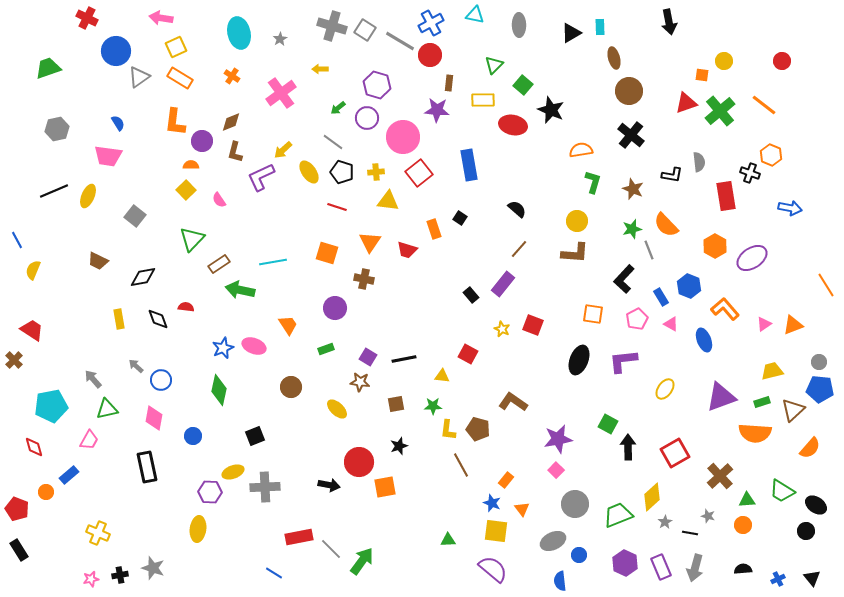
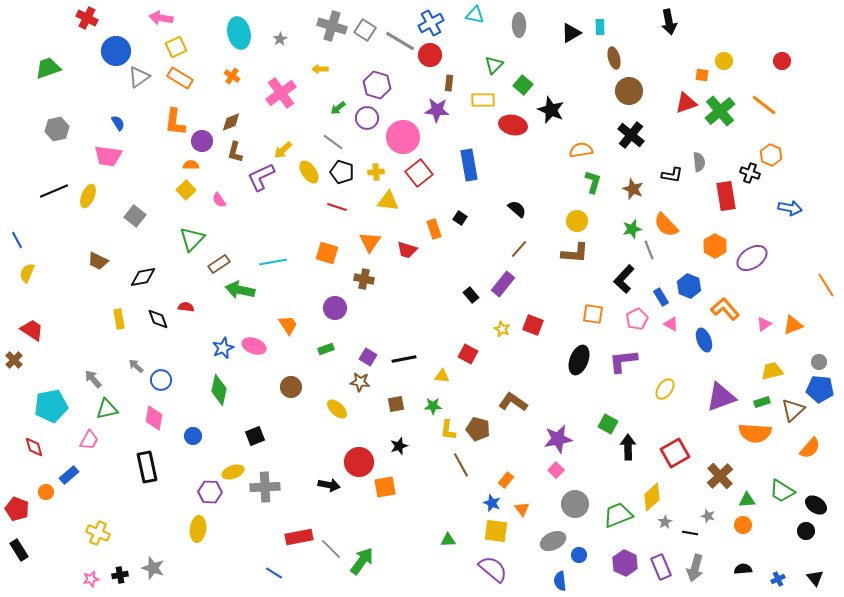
yellow semicircle at (33, 270): moved 6 px left, 3 px down
black triangle at (812, 578): moved 3 px right
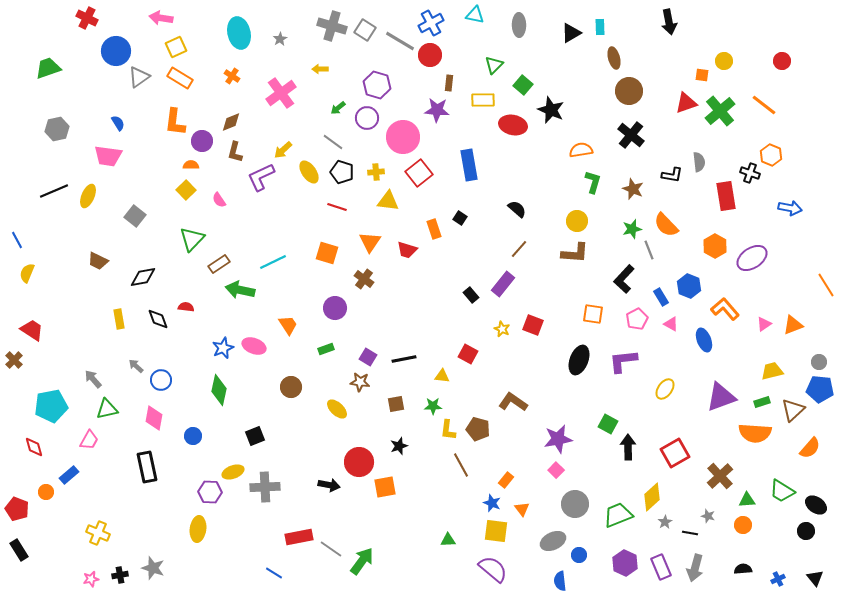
cyan line at (273, 262): rotated 16 degrees counterclockwise
brown cross at (364, 279): rotated 24 degrees clockwise
gray line at (331, 549): rotated 10 degrees counterclockwise
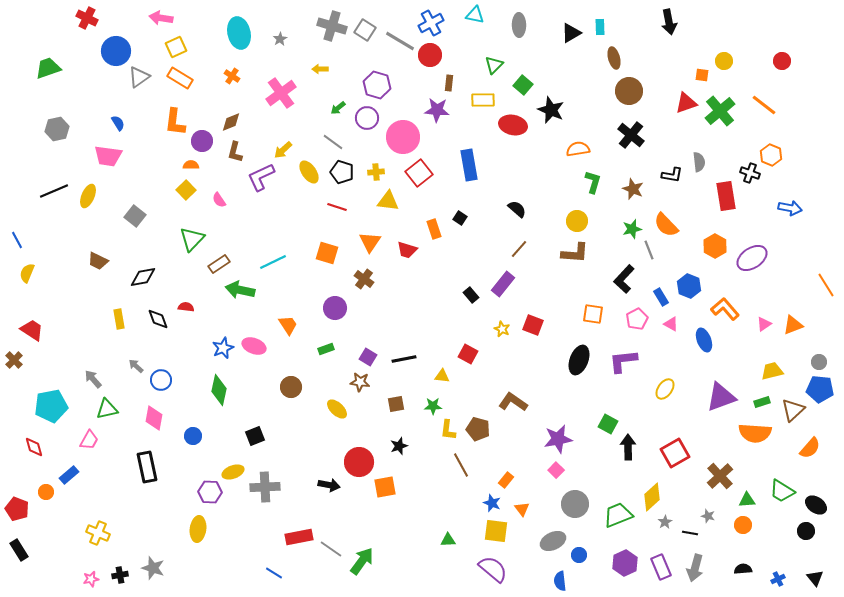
orange semicircle at (581, 150): moved 3 px left, 1 px up
purple hexagon at (625, 563): rotated 10 degrees clockwise
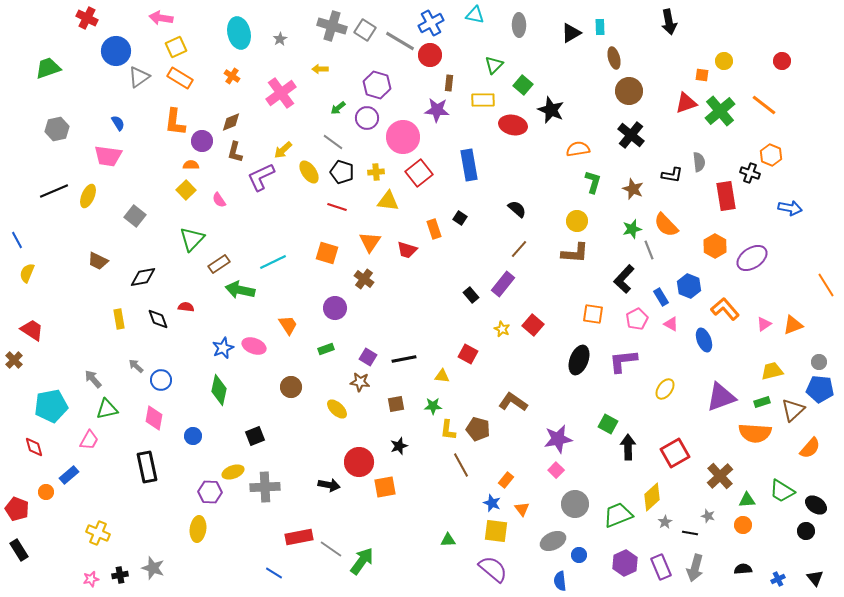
red square at (533, 325): rotated 20 degrees clockwise
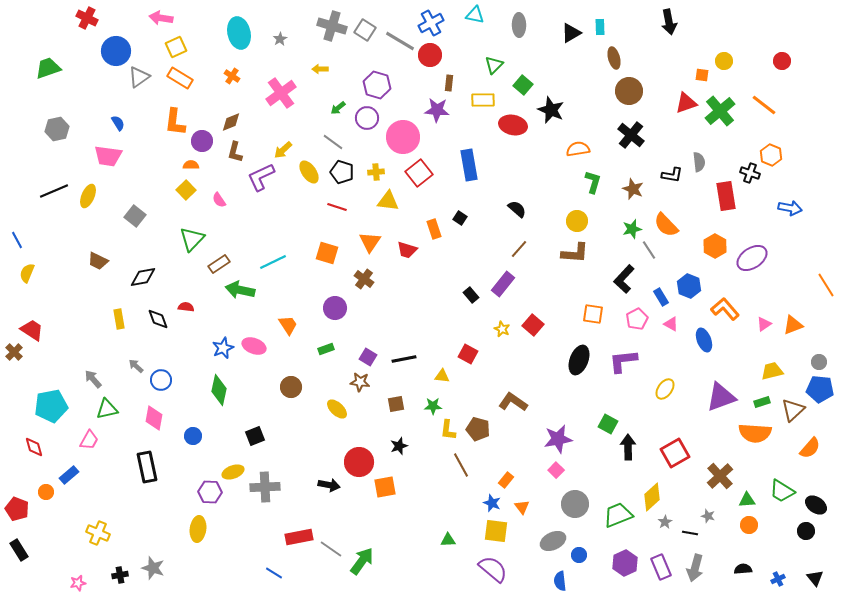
gray line at (649, 250): rotated 12 degrees counterclockwise
brown cross at (14, 360): moved 8 px up
orange triangle at (522, 509): moved 2 px up
orange circle at (743, 525): moved 6 px right
pink star at (91, 579): moved 13 px left, 4 px down
